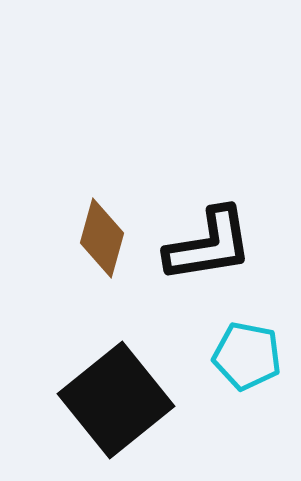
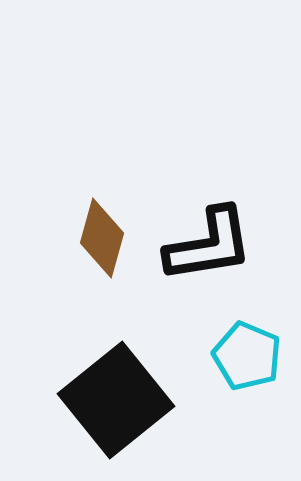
cyan pentagon: rotated 12 degrees clockwise
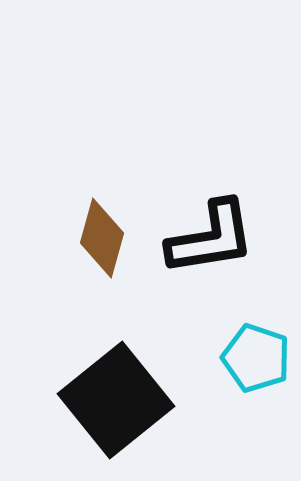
black L-shape: moved 2 px right, 7 px up
cyan pentagon: moved 9 px right, 2 px down; rotated 4 degrees counterclockwise
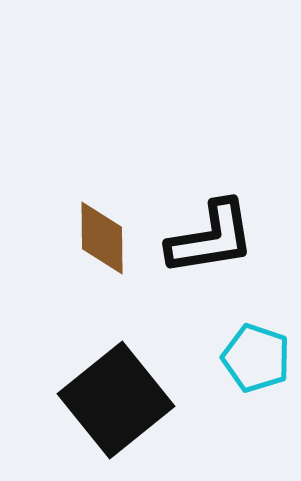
brown diamond: rotated 16 degrees counterclockwise
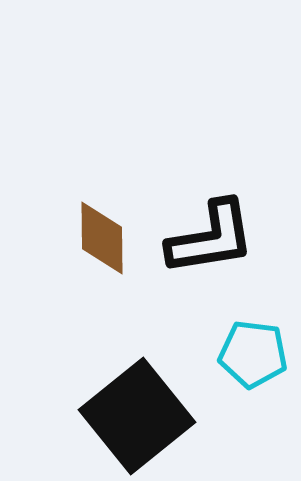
cyan pentagon: moved 3 px left, 4 px up; rotated 12 degrees counterclockwise
black square: moved 21 px right, 16 px down
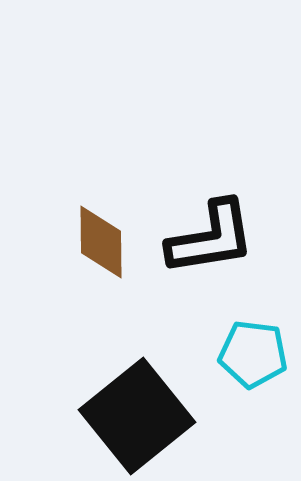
brown diamond: moved 1 px left, 4 px down
